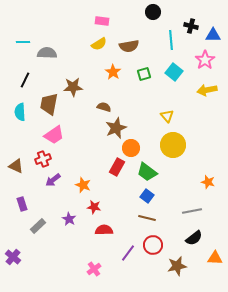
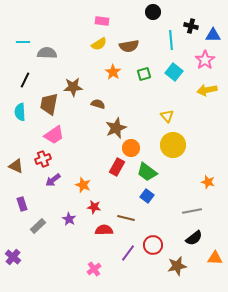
brown semicircle at (104, 107): moved 6 px left, 3 px up
brown line at (147, 218): moved 21 px left
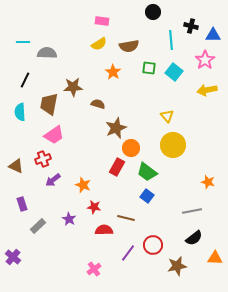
green square at (144, 74): moved 5 px right, 6 px up; rotated 24 degrees clockwise
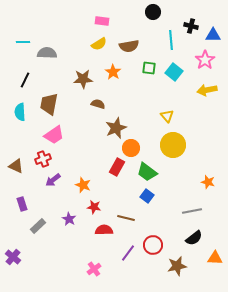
brown star at (73, 87): moved 10 px right, 8 px up
